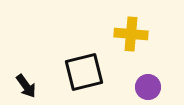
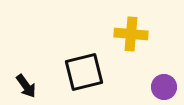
purple circle: moved 16 px right
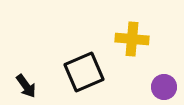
yellow cross: moved 1 px right, 5 px down
black square: rotated 9 degrees counterclockwise
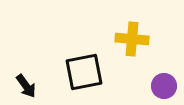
black square: rotated 12 degrees clockwise
purple circle: moved 1 px up
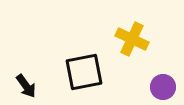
yellow cross: rotated 20 degrees clockwise
purple circle: moved 1 px left, 1 px down
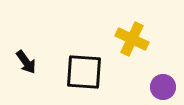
black square: rotated 15 degrees clockwise
black arrow: moved 24 px up
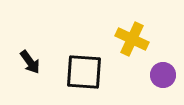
black arrow: moved 4 px right
purple circle: moved 12 px up
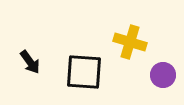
yellow cross: moved 2 px left, 3 px down; rotated 8 degrees counterclockwise
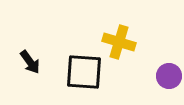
yellow cross: moved 11 px left
purple circle: moved 6 px right, 1 px down
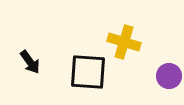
yellow cross: moved 5 px right
black square: moved 4 px right
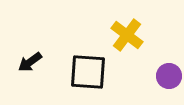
yellow cross: moved 3 px right, 7 px up; rotated 20 degrees clockwise
black arrow: rotated 90 degrees clockwise
